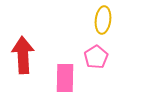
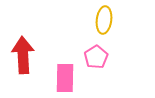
yellow ellipse: moved 1 px right
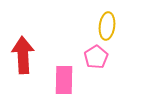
yellow ellipse: moved 3 px right, 6 px down
pink rectangle: moved 1 px left, 2 px down
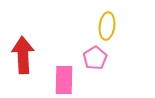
pink pentagon: moved 1 px left, 1 px down
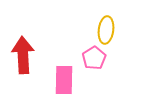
yellow ellipse: moved 1 px left, 4 px down
pink pentagon: moved 1 px left
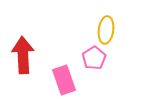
pink rectangle: rotated 20 degrees counterclockwise
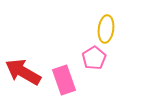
yellow ellipse: moved 1 px up
red arrow: moved 17 px down; rotated 57 degrees counterclockwise
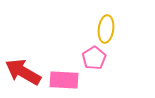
pink rectangle: rotated 68 degrees counterclockwise
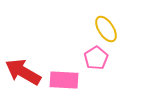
yellow ellipse: rotated 40 degrees counterclockwise
pink pentagon: moved 2 px right
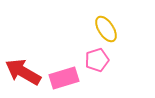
pink pentagon: moved 1 px right, 2 px down; rotated 15 degrees clockwise
pink rectangle: moved 2 px up; rotated 20 degrees counterclockwise
